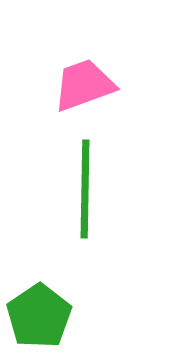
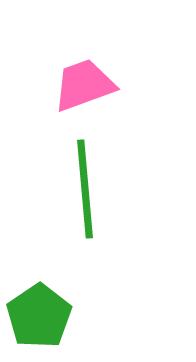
green line: rotated 6 degrees counterclockwise
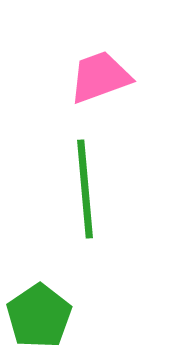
pink trapezoid: moved 16 px right, 8 px up
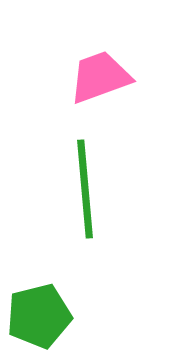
green pentagon: rotated 20 degrees clockwise
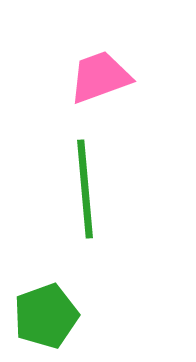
green pentagon: moved 7 px right; rotated 6 degrees counterclockwise
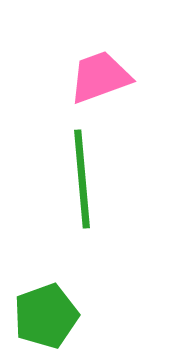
green line: moved 3 px left, 10 px up
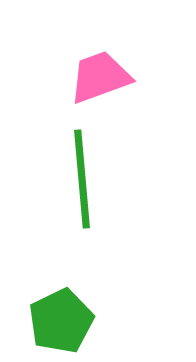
green pentagon: moved 15 px right, 5 px down; rotated 6 degrees counterclockwise
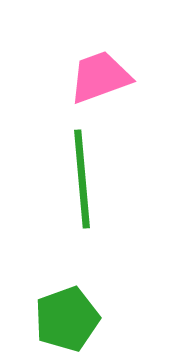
green pentagon: moved 6 px right, 2 px up; rotated 6 degrees clockwise
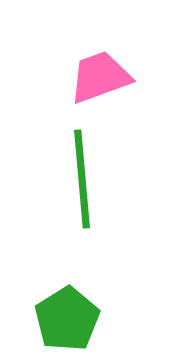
green pentagon: rotated 12 degrees counterclockwise
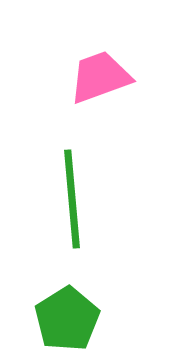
green line: moved 10 px left, 20 px down
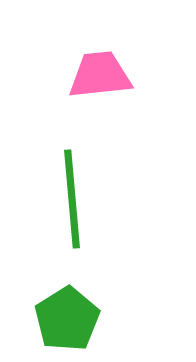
pink trapezoid: moved 2 px up; rotated 14 degrees clockwise
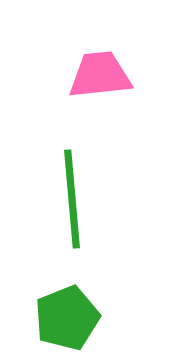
green pentagon: moved 1 px up; rotated 10 degrees clockwise
